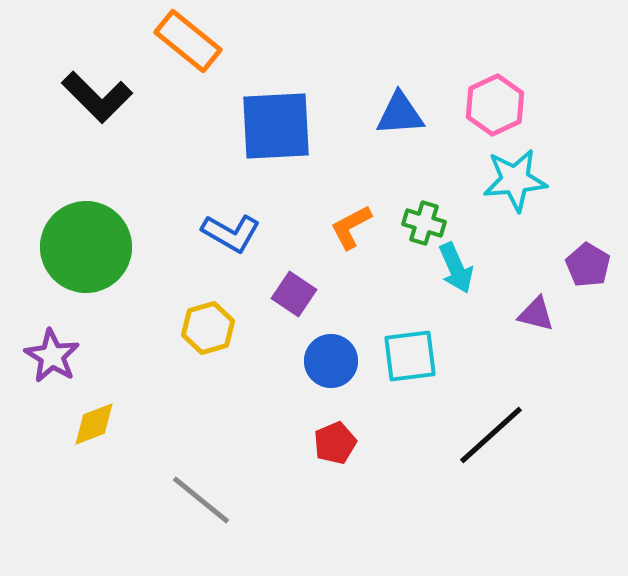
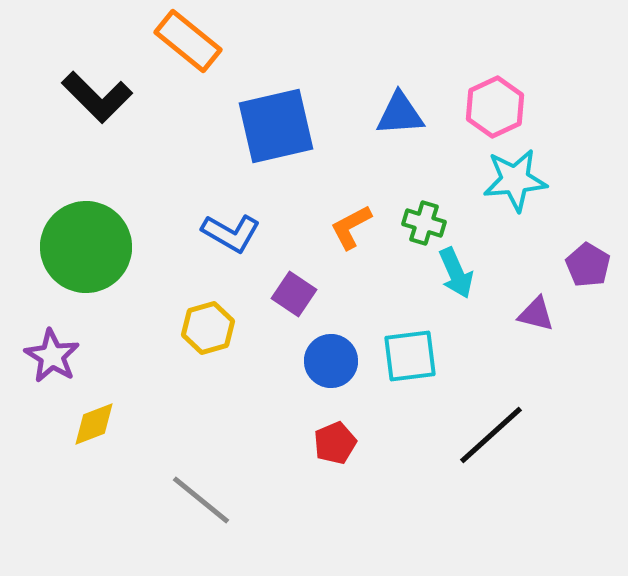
pink hexagon: moved 2 px down
blue square: rotated 10 degrees counterclockwise
cyan arrow: moved 5 px down
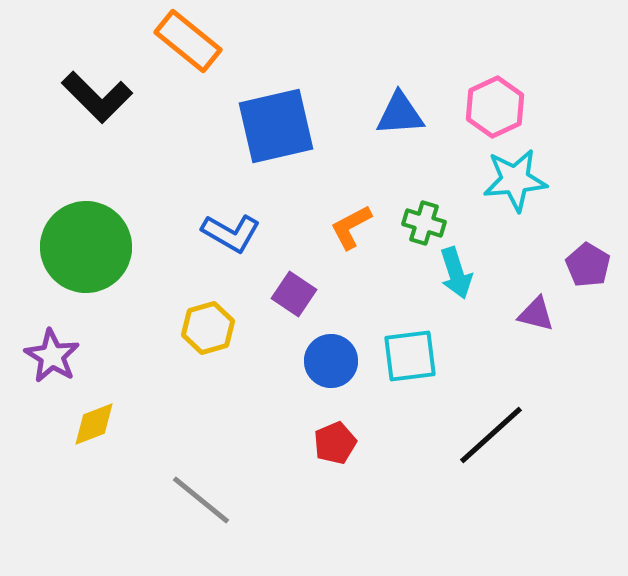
cyan arrow: rotated 6 degrees clockwise
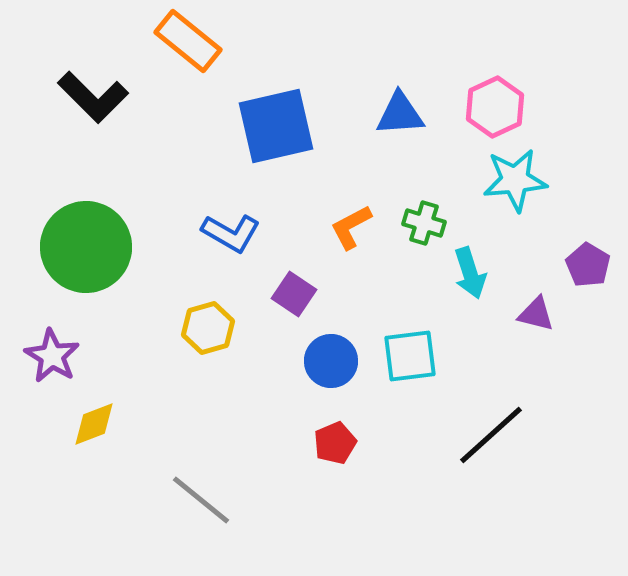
black L-shape: moved 4 px left
cyan arrow: moved 14 px right
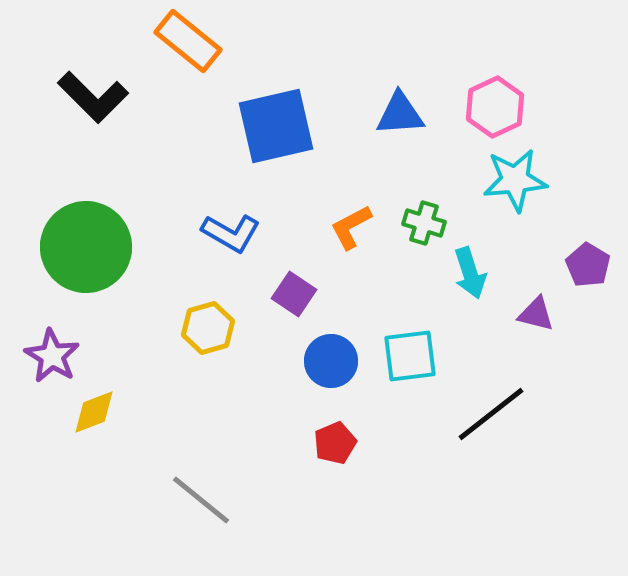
yellow diamond: moved 12 px up
black line: moved 21 px up; rotated 4 degrees clockwise
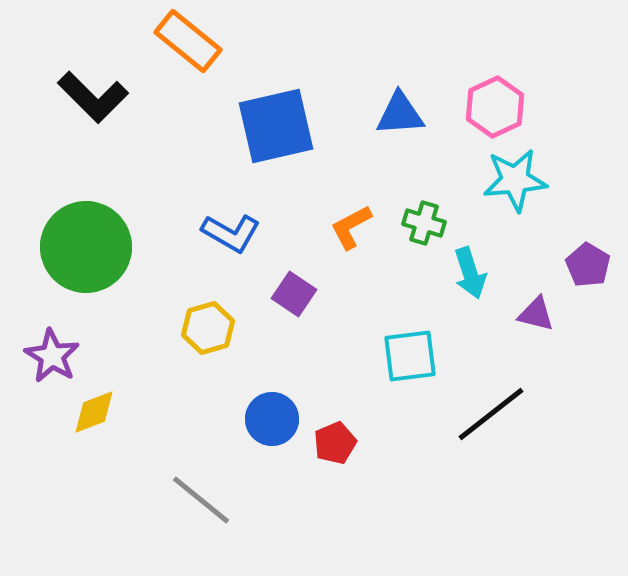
blue circle: moved 59 px left, 58 px down
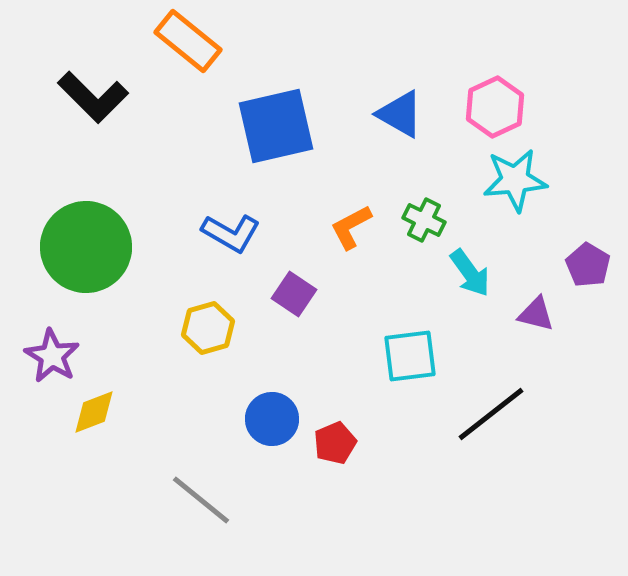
blue triangle: rotated 34 degrees clockwise
green cross: moved 3 px up; rotated 9 degrees clockwise
cyan arrow: rotated 18 degrees counterclockwise
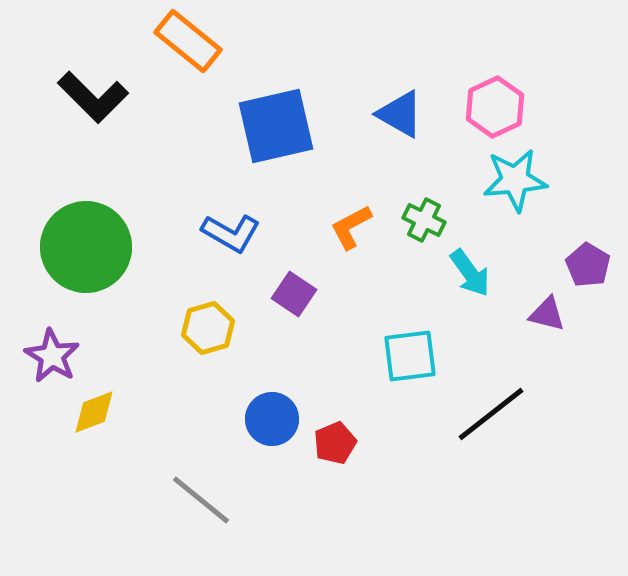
purple triangle: moved 11 px right
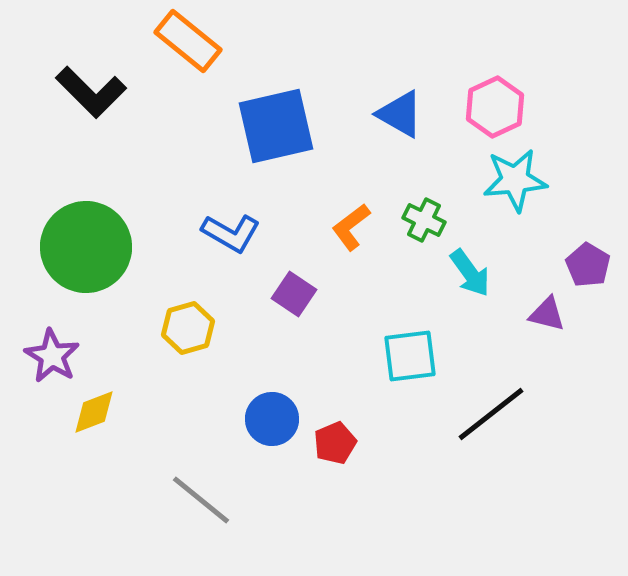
black L-shape: moved 2 px left, 5 px up
orange L-shape: rotated 9 degrees counterclockwise
yellow hexagon: moved 20 px left
